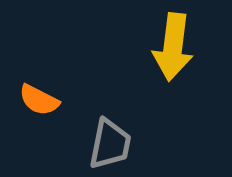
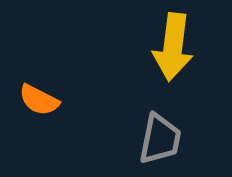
gray trapezoid: moved 50 px right, 5 px up
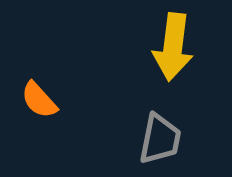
orange semicircle: rotated 21 degrees clockwise
